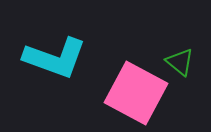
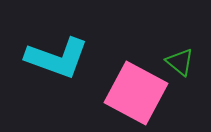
cyan L-shape: moved 2 px right
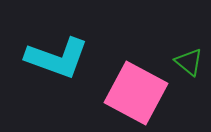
green triangle: moved 9 px right
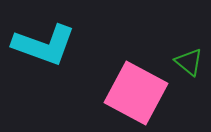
cyan L-shape: moved 13 px left, 13 px up
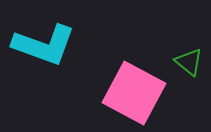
pink square: moved 2 px left
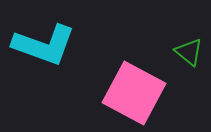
green triangle: moved 10 px up
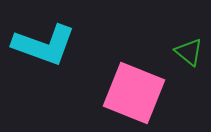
pink square: rotated 6 degrees counterclockwise
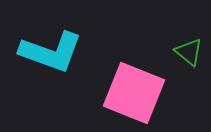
cyan L-shape: moved 7 px right, 7 px down
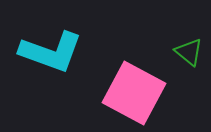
pink square: rotated 6 degrees clockwise
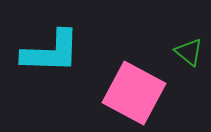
cyan L-shape: rotated 18 degrees counterclockwise
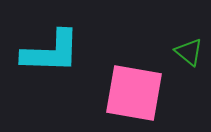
pink square: rotated 18 degrees counterclockwise
